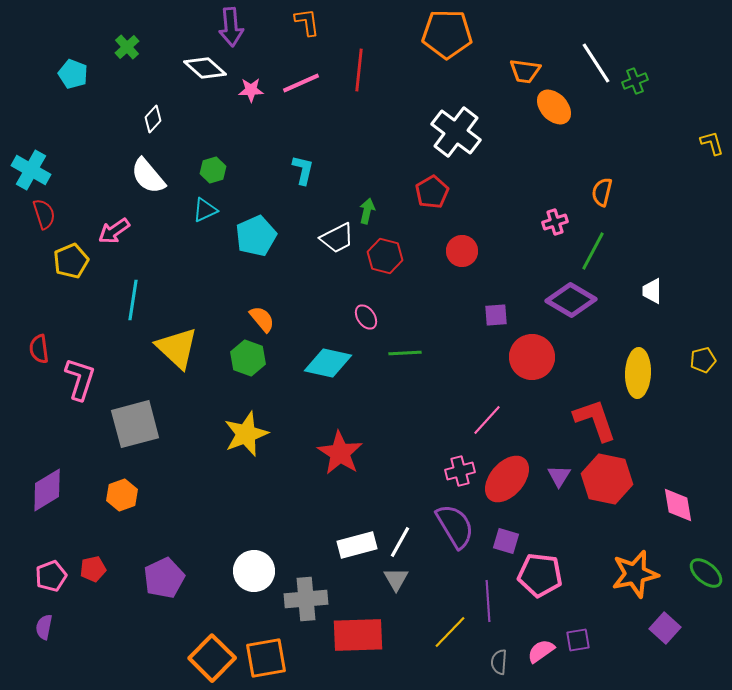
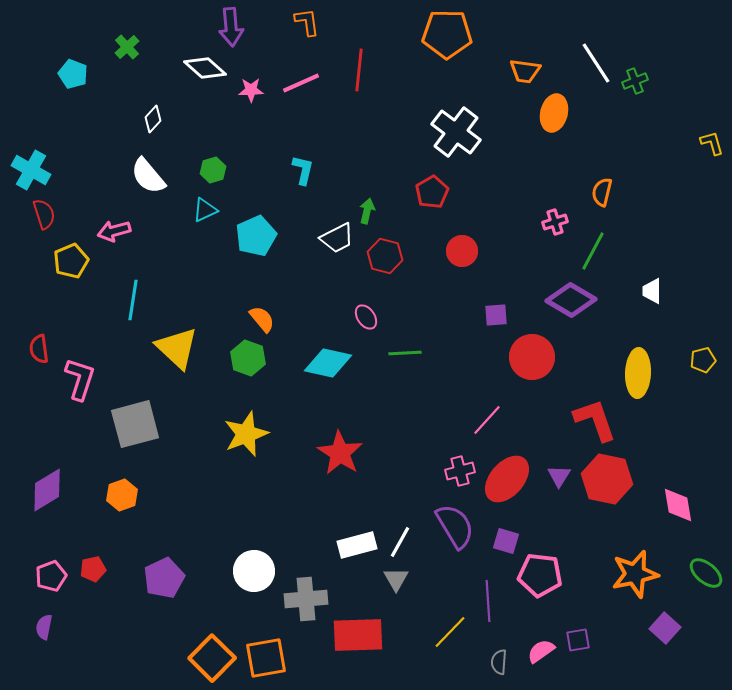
orange ellipse at (554, 107): moved 6 px down; rotated 57 degrees clockwise
pink arrow at (114, 231): rotated 20 degrees clockwise
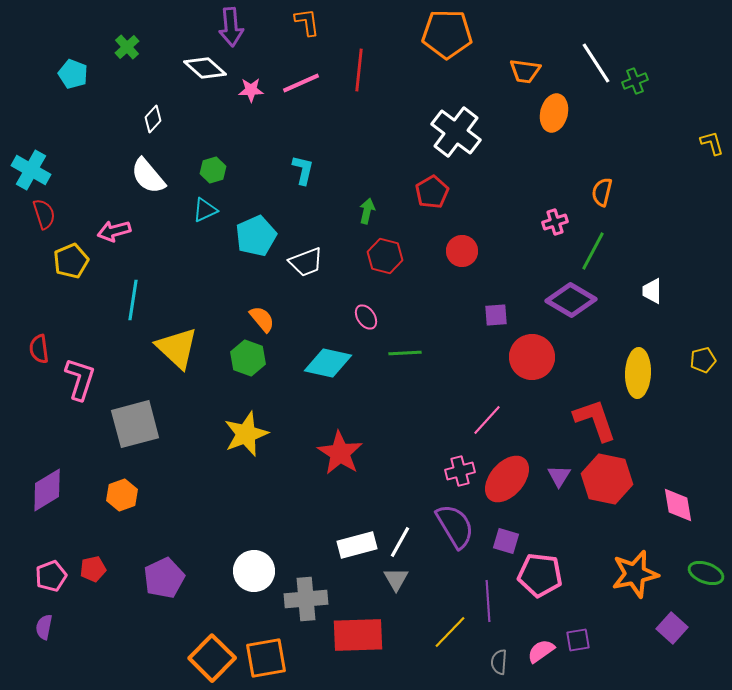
white trapezoid at (337, 238): moved 31 px left, 24 px down; rotated 6 degrees clockwise
green ellipse at (706, 573): rotated 20 degrees counterclockwise
purple square at (665, 628): moved 7 px right
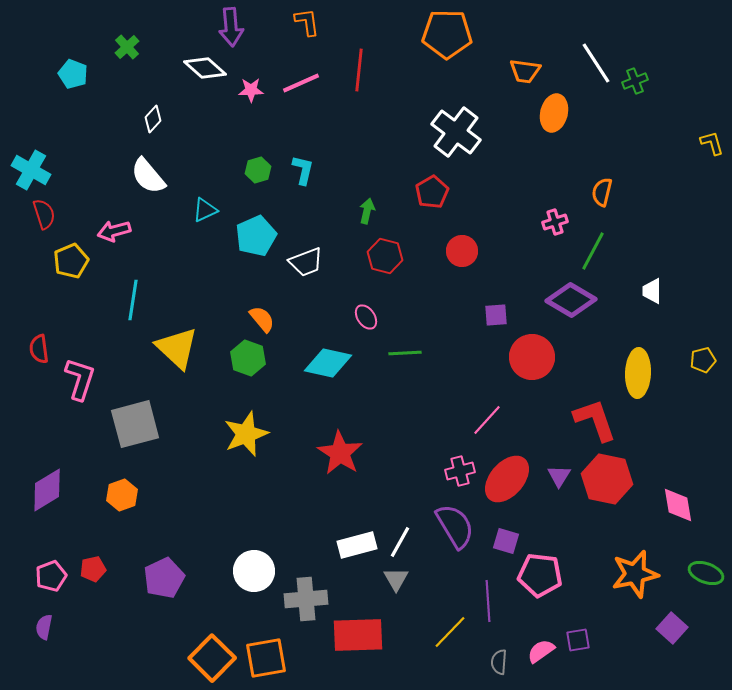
green hexagon at (213, 170): moved 45 px right
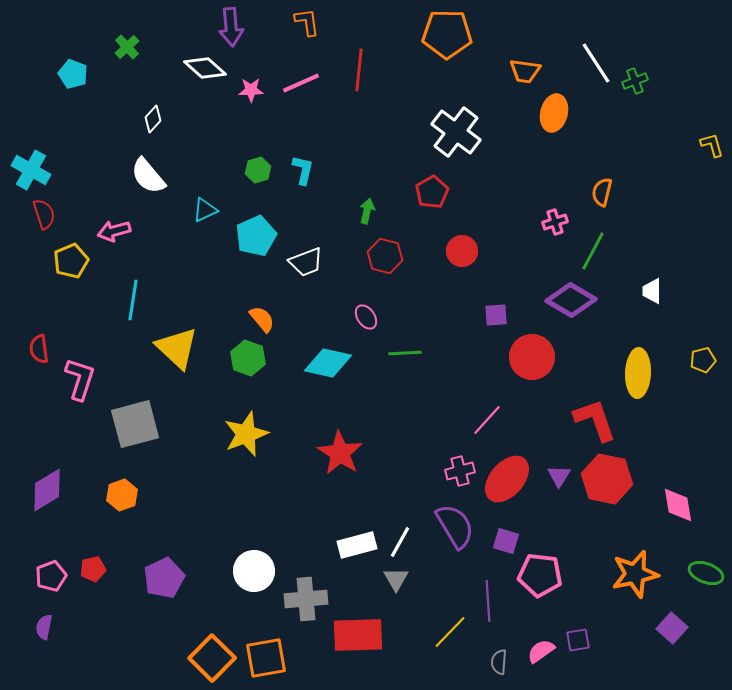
yellow L-shape at (712, 143): moved 2 px down
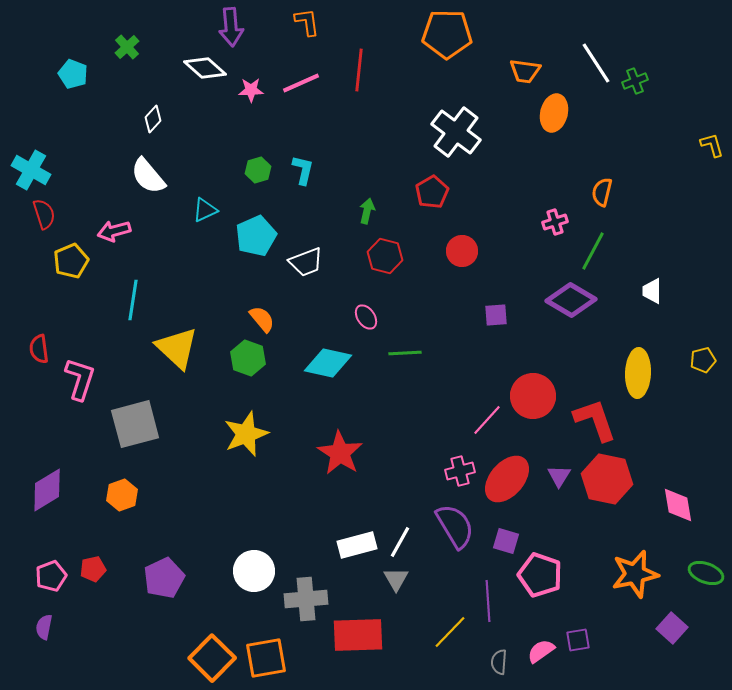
red circle at (532, 357): moved 1 px right, 39 px down
pink pentagon at (540, 575): rotated 12 degrees clockwise
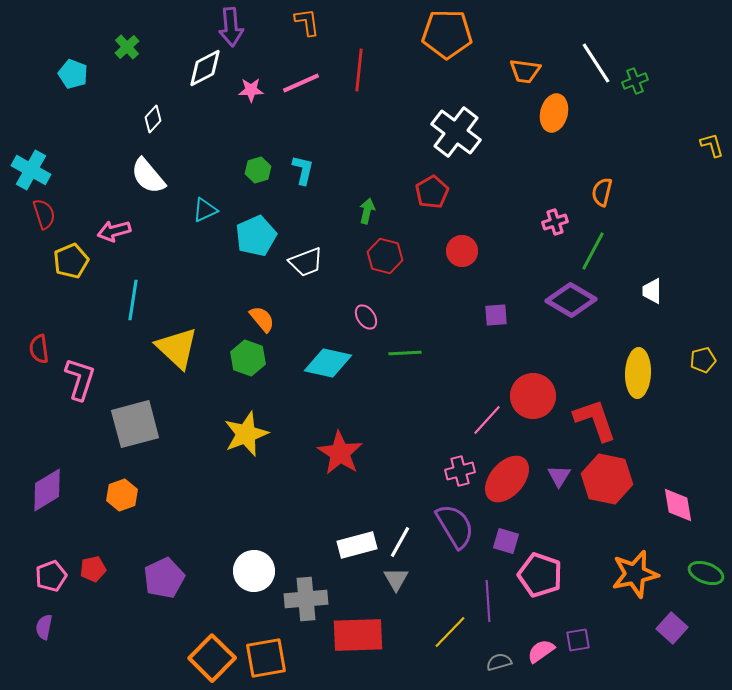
white diamond at (205, 68): rotated 69 degrees counterclockwise
gray semicircle at (499, 662): rotated 70 degrees clockwise
